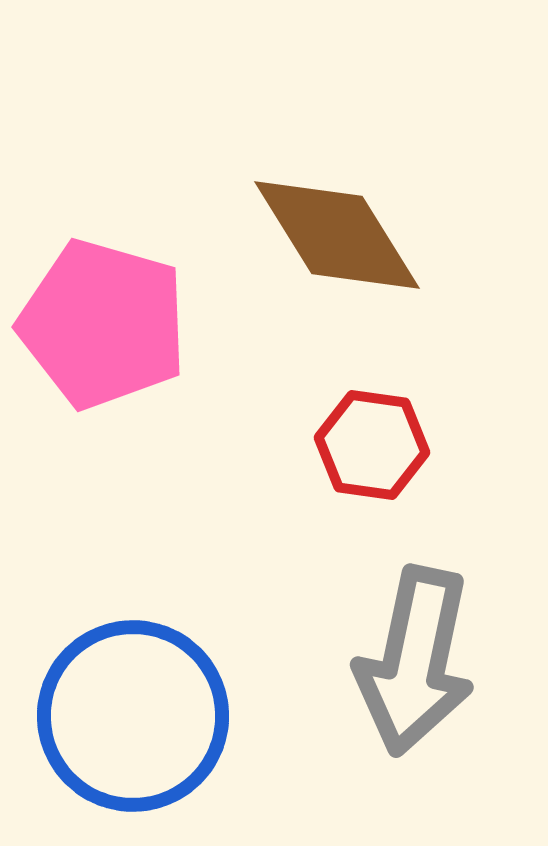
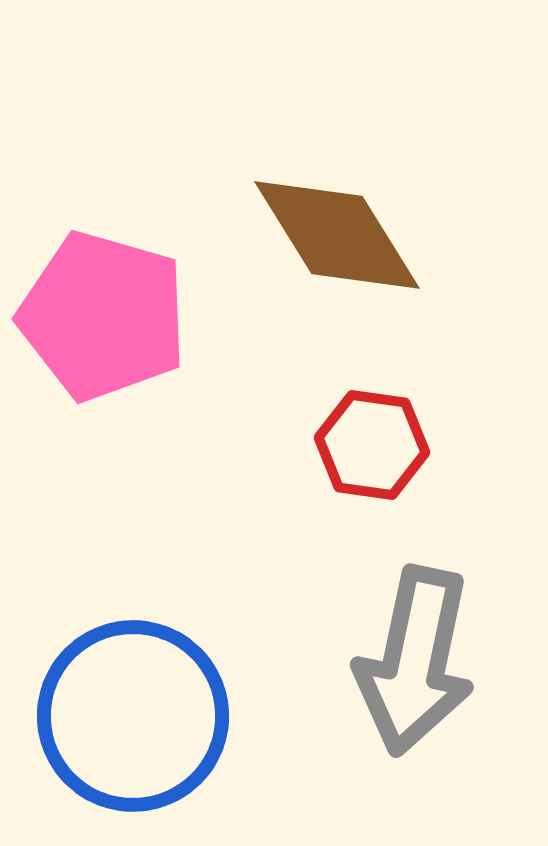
pink pentagon: moved 8 px up
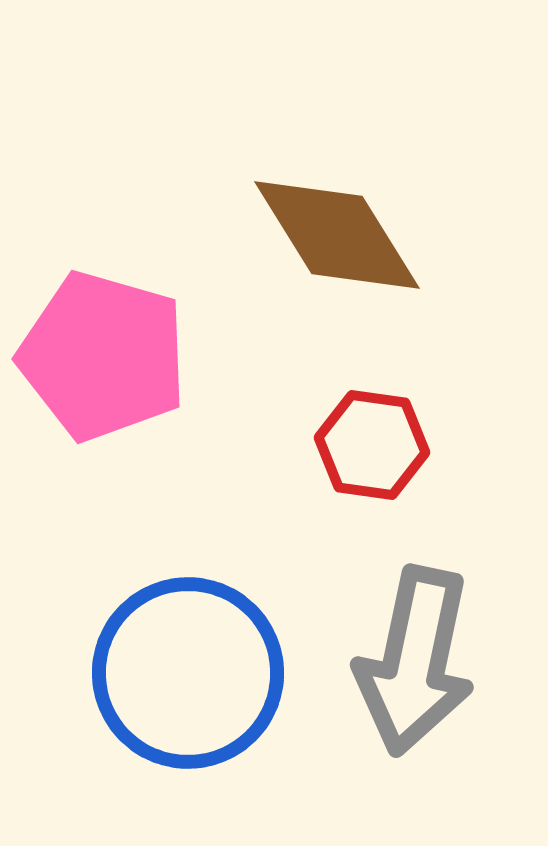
pink pentagon: moved 40 px down
blue circle: moved 55 px right, 43 px up
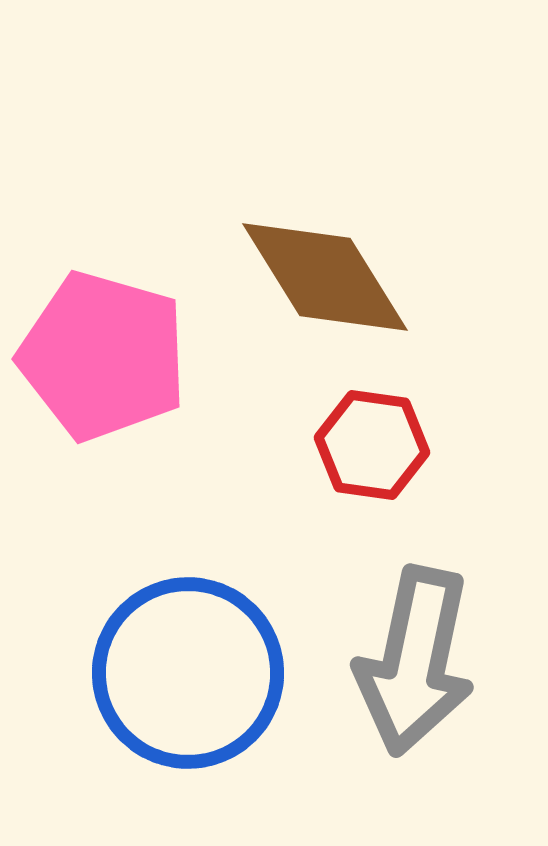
brown diamond: moved 12 px left, 42 px down
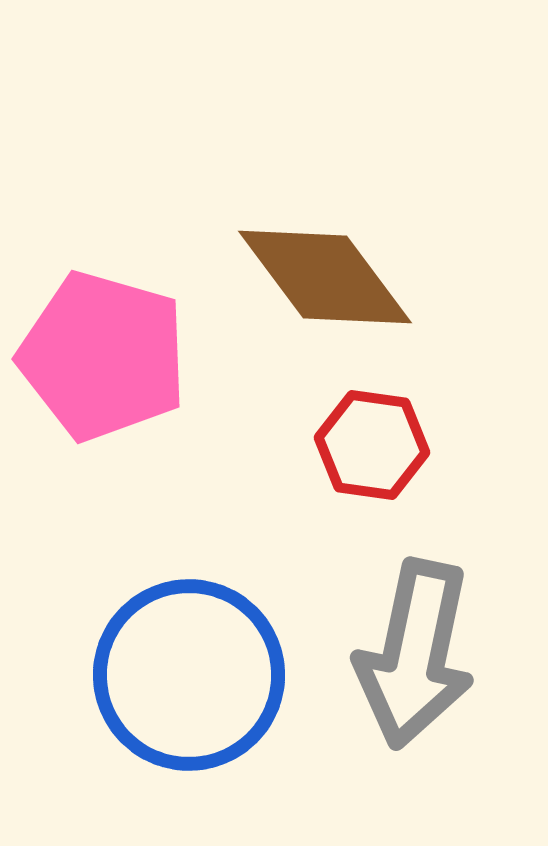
brown diamond: rotated 5 degrees counterclockwise
gray arrow: moved 7 px up
blue circle: moved 1 px right, 2 px down
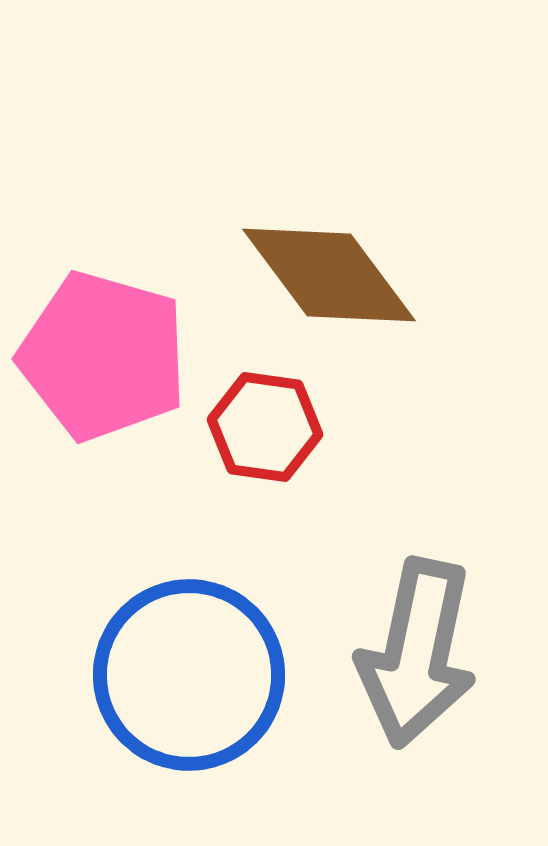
brown diamond: moved 4 px right, 2 px up
red hexagon: moved 107 px left, 18 px up
gray arrow: moved 2 px right, 1 px up
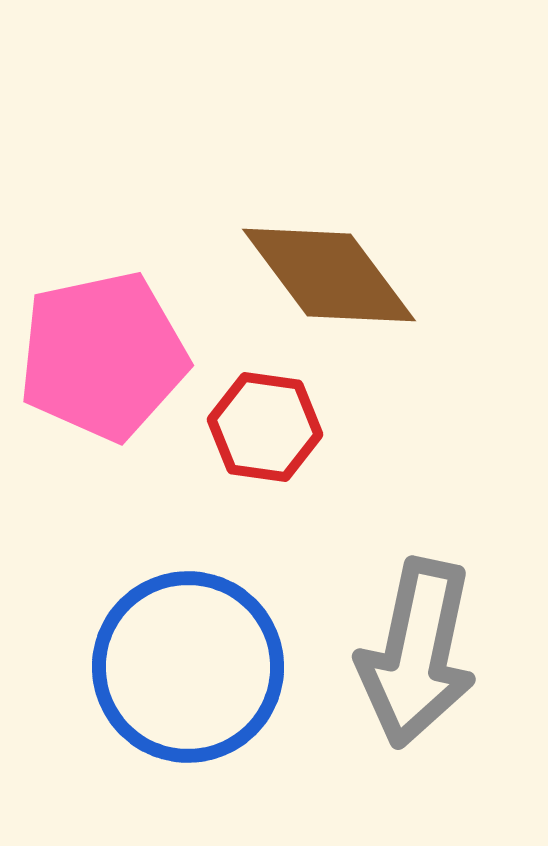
pink pentagon: rotated 28 degrees counterclockwise
blue circle: moved 1 px left, 8 px up
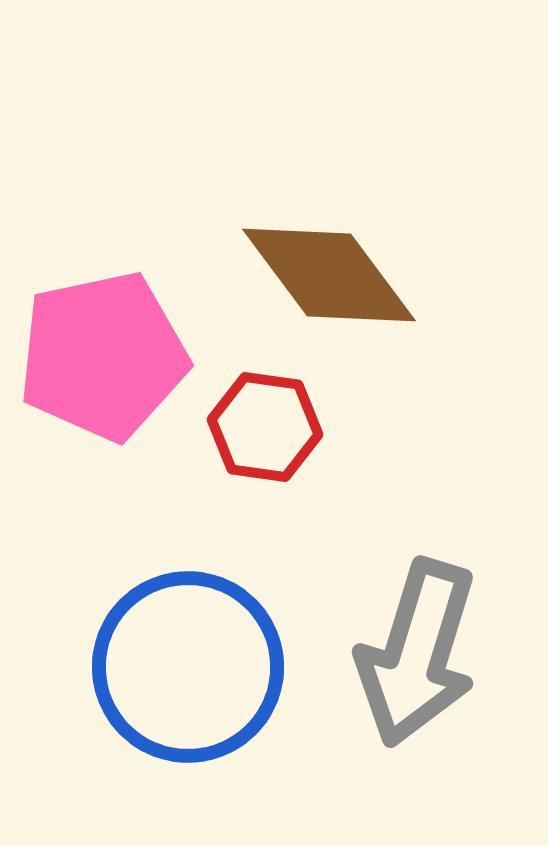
gray arrow: rotated 5 degrees clockwise
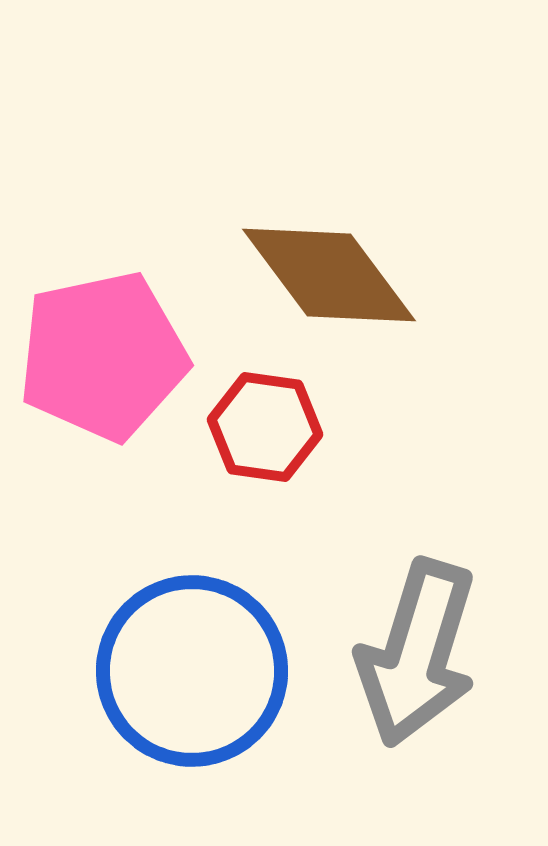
blue circle: moved 4 px right, 4 px down
